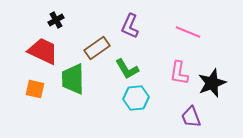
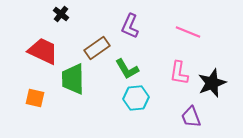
black cross: moved 5 px right, 6 px up; rotated 21 degrees counterclockwise
orange square: moved 9 px down
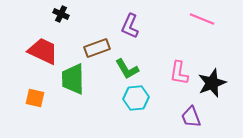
black cross: rotated 14 degrees counterclockwise
pink line: moved 14 px right, 13 px up
brown rectangle: rotated 15 degrees clockwise
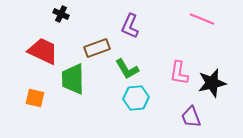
black star: rotated 8 degrees clockwise
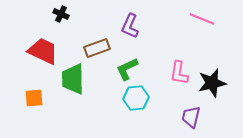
green L-shape: rotated 95 degrees clockwise
orange square: moved 1 px left; rotated 18 degrees counterclockwise
purple trapezoid: rotated 35 degrees clockwise
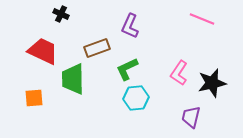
pink L-shape: rotated 25 degrees clockwise
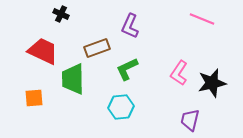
cyan hexagon: moved 15 px left, 9 px down
purple trapezoid: moved 1 px left, 3 px down
